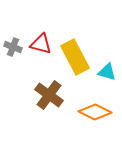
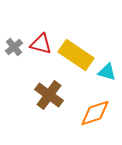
gray cross: moved 1 px right; rotated 30 degrees clockwise
yellow rectangle: moved 1 px right, 2 px up; rotated 28 degrees counterclockwise
orange diamond: moved 1 px down; rotated 44 degrees counterclockwise
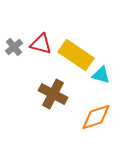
cyan triangle: moved 6 px left, 3 px down
brown cross: moved 4 px right, 1 px up; rotated 8 degrees counterclockwise
orange diamond: moved 1 px right, 4 px down
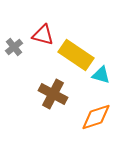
red triangle: moved 2 px right, 9 px up
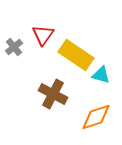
red triangle: rotated 50 degrees clockwise
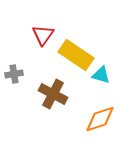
gray cross: moved 27 px down; rotated 30 degrees clockwise
orange diamond: moved 4 px right, 2 px down
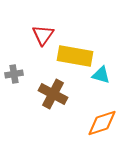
yellow rectangle: moved 1 px left, 1 px down; rotated 24 degrees counterclockwise
orange diamond: moved 2 px right, 4 px down
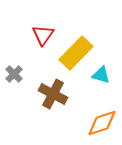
yellow rectangle: moved 1 px right, 3 px up; rotated 56 degrees counterclockwise
gray cross: rotated 36 degrees counterclockwise
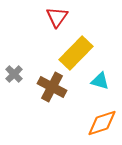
red triangle: moved 14 px right, 18 px up
cyan triangle: moved 1 px left, 6 px down
brown cross: moved 1 px left, 7 px up
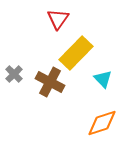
red triangle: moved 1 px right, 2 px down
cyan triangle: moved 3 px right, 2 px up; rotated 30 degrees clockwise
brown cross: moved 2 px left, 5 px up
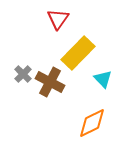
yellow rectangle: moved 2 px right
gray cross: moved 9 px right
orange diamond: moved 10 px left; rotated 8 degrees counterclockwise
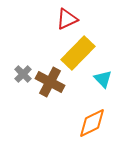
red triangle: moved 9 px right; rotated 30 degrees clockwise
